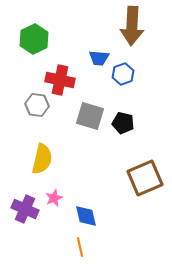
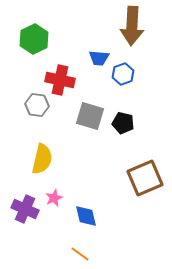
orange line: moved 7 px down; rotated 42 degrees counterclockwise
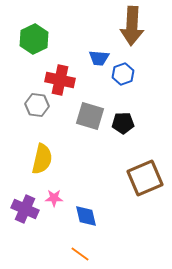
black pentagon: rotated 15 degrees counterclockwise
pink star: rotated 24 degrees clockwise
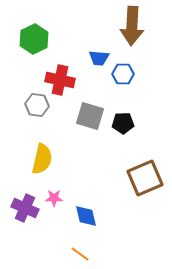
blue hexagon: rotated 20 degrees clockwise
purple cross: moved 1 px up
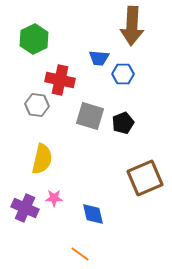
black pentagon: rotated 20 degrees counterclockwise
blue diamond: moved 7 px right, 2 px up
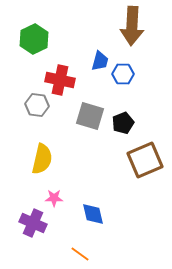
blue trapezoid: moved 1 px right, 3 px down; rotated 80 degrees counterclockwise
brown square: moved 18 px up
purple cross: moved 8 px right, 15 px down
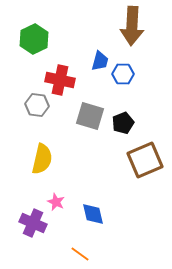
pink star: moved 2 px right, 4 px down; rotated 24 degrees clockwise
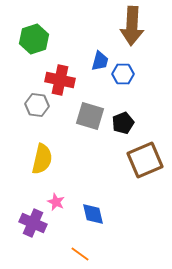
green hexagon: rotated 8 degrees clockwise
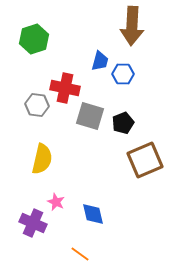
red cross: moved 5 px right, 8 px down
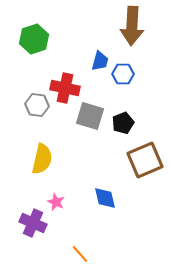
blue diamond: moved 12 px right, 16 px up
orange line: rotated 12 degrees clockwise
